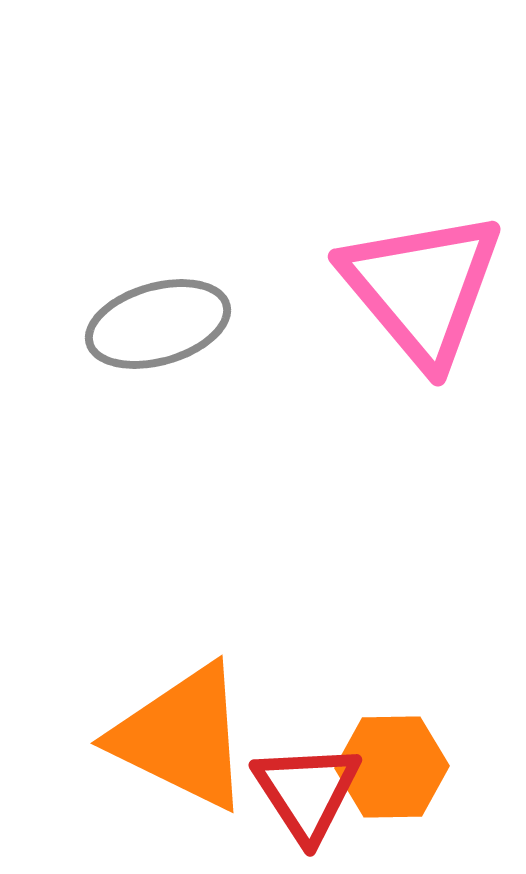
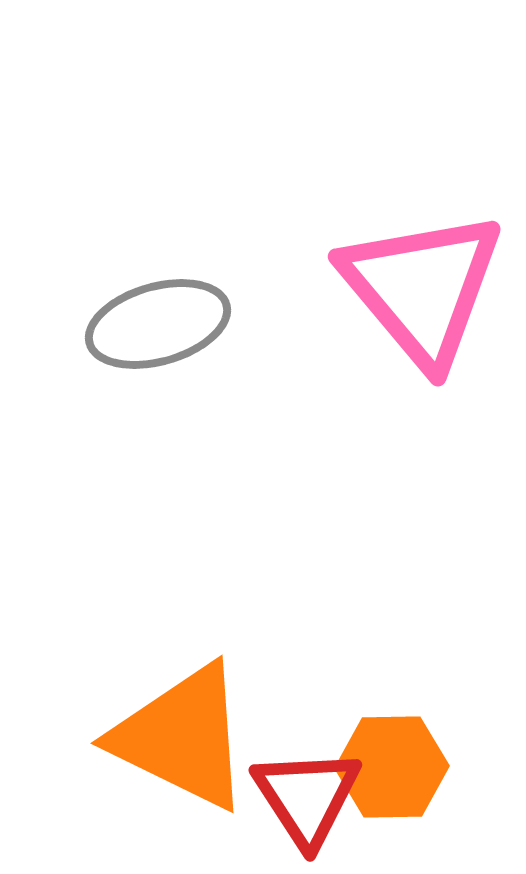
red triangle: moved 5 px down
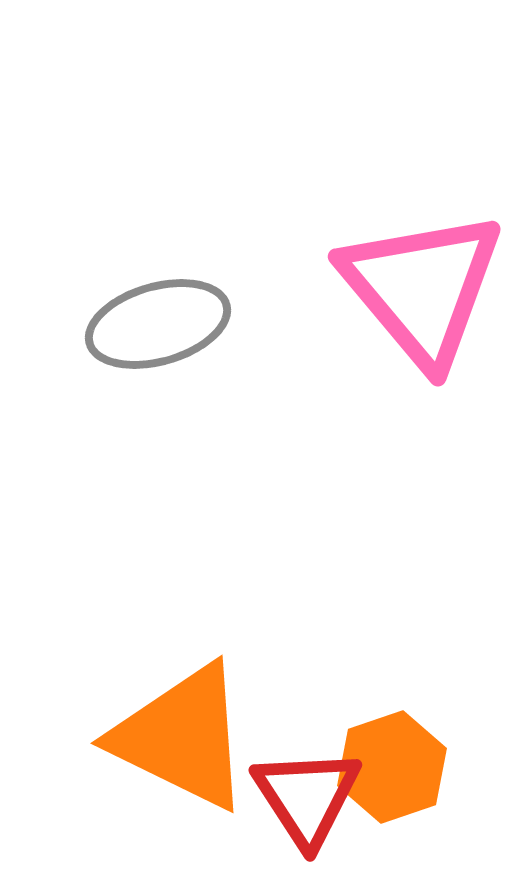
orange hexagon: rotated 18 degrees counterclockwise
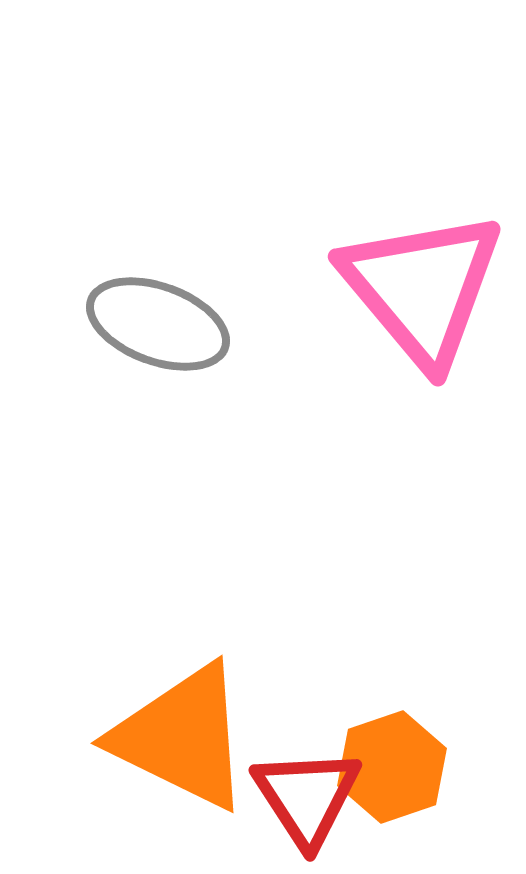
gray ellipse: rotated 36 degrees clockwise
